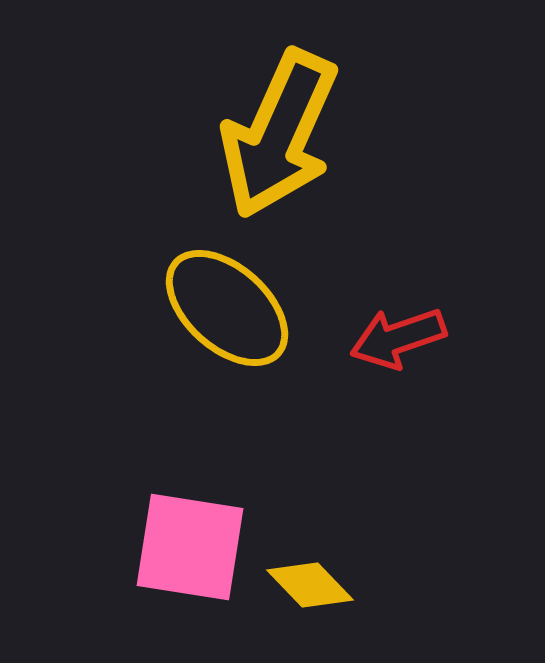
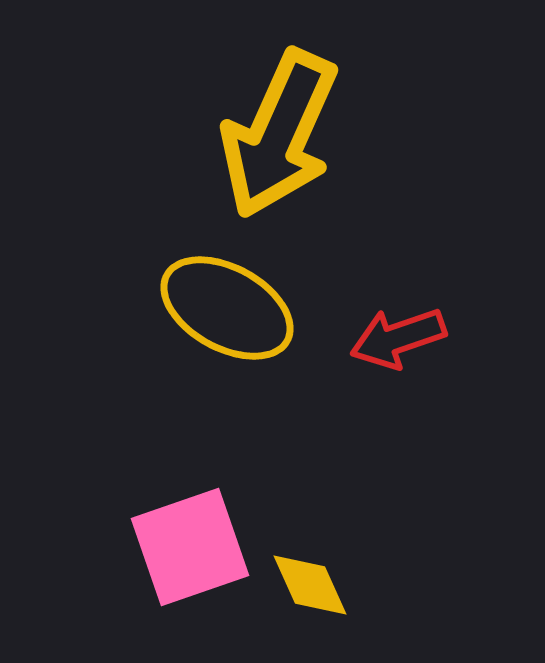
yellow ellipse: rotated 13 degrees counterclockwise
pink square: rotated 28 degrees counterclockwise
yellow diamond: rotated 20 degrees clockwise
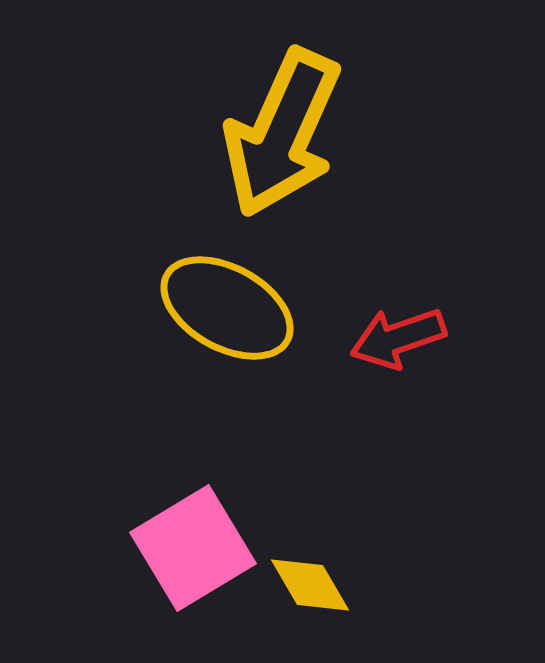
yellow arrow: moved 3 px right, 1 px up
pink square: moved 3 px right, 1 px down; rotated 12 degrees counterclockwise
yellow diamond: rotated 6 degrees counterclockwise
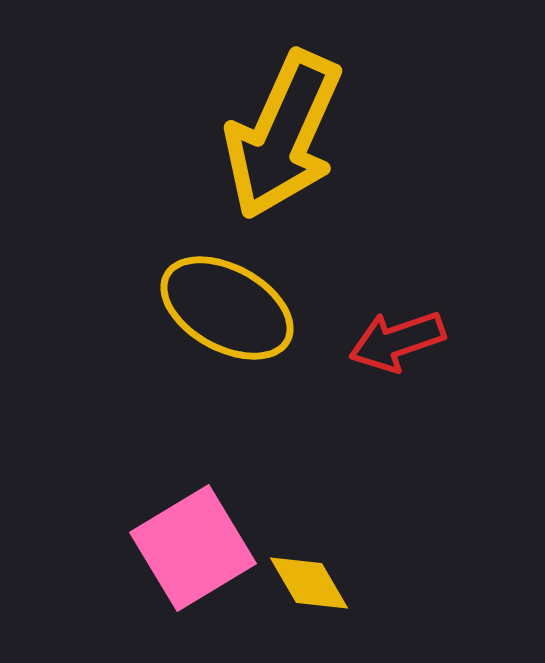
yellow arrow: moved 1 px right, 2 px down
red arrow: moved 1 px left, 3 px down
yellow diamond: moved 1 px left, 2 px up
